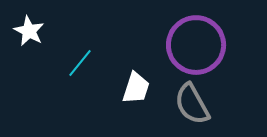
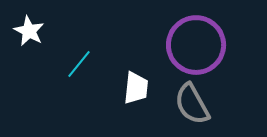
cyan line: moved 1 px left, 1 px down
white trapezoid: rotated 12 degrees counterclockwise
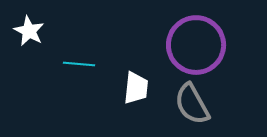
cyan line: rotated 56 degrees clockwise
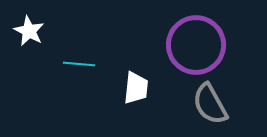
gray semicircle: moved 18 px right
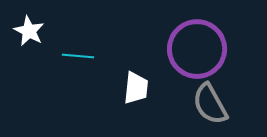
purple circle: moved 1 px right, 4 px down
cyan line: moved 1 px left, 8 px up
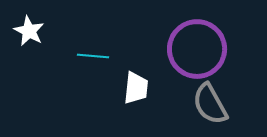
cyan line: moved 15 px right
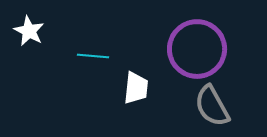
gray semicircle: moved 2 px right, 2 px down
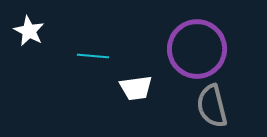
white trapezoid: rotated 76 degrees clockwise
gray semicircle: rotated 15 degrees clockwise
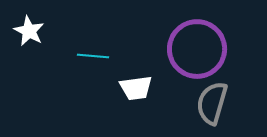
gray semicircle: moved 3 px up; rotated 30 degrees clockwise
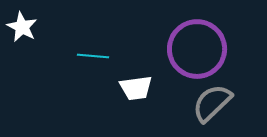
white star: moved 7 px left, 4 px up
gray semicircle: rotated 30 degrees clockwise
